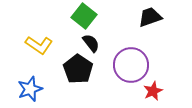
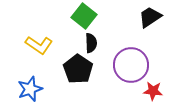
black trapezoid: rotated 15 degrees counterclockwise
black semicircle: rotated 36 degrees clockwise
red star: rotated 30 degrees clockwise
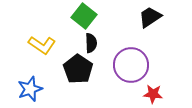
yellow L-shape: moved 3 px right
red star: moved 3 px down
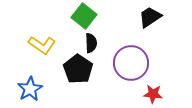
purple circle: moved 2 px up
blue star: rotated 10 degrees counterclockwise
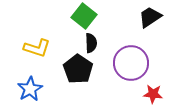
yellow L-shape: moved 5 px left, 3 px down; rotated 16 degrees counterclockwise
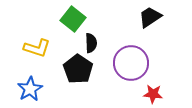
green square: moved 11 px left, 3 px down
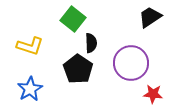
yellow L-shape: moved 7 px left, 2 px up
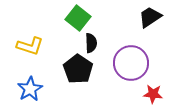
green square: moved 5 px right, 1 px up
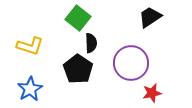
red star: moved 1 px left, 1 px up; rotated 18 degrees counterclockwise
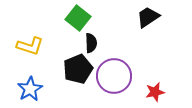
black trapezoid: moved 2 px left
purple circle: moved 17 px left, 13 px down
black pentagon: rotated 16 degrees clockwise
red star: moved 3 px right, 1 px up
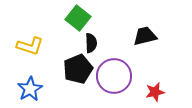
black trapezoid: moved 3 px left, 19 px down; rotated 20 degrees clockwise
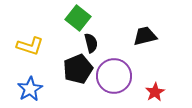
black semicircle: rotated 12 degrees counterclockwise
red star: rotated 18 degrees counterclockwise
